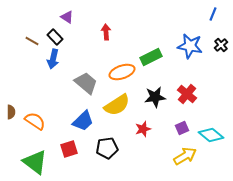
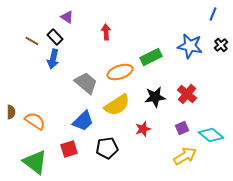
orange ellipse: moved 2 px left
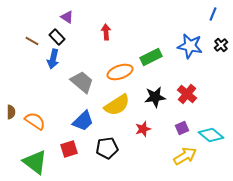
black rectangle: moved 2 px right
gray trapezoid: moved 4 px left, 1 px up
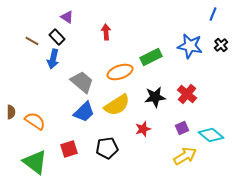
blue trapezoid: moved 1 px right, 9 px up
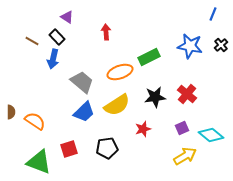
green rectangle: moved 2 px left
green triangle: moved 4 px right; rotated 16 degrees counterclockwise
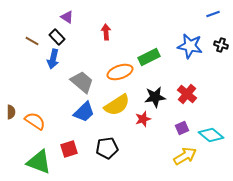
blue line: rotated 48 degrees clockwise
black cross: rotated 32 degrees counterclockwise
red star: moved 10 px up
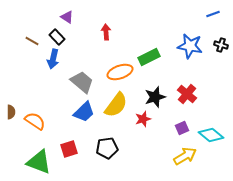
black star: rotated 10 degrees counterclockwise
yellow semicircle: moved 1 px left; rotated 20 degrees counterclockwise
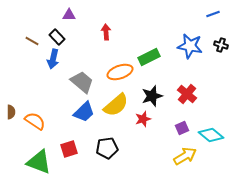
purple triangle: moved 2 px right, 2 px up; rotated 32 degrees counterclockwise
black star: moved 3 px left, 1 px up
yellow semicircle: rotated 12 degrees clockwise
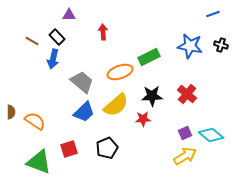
red arrow: moved 3 px left
black star: rotated 15 degrees clockwise
red star: rotated 14 degrees clockwise
purple square: moved 3 px right, 5 px down
black pentagon: rotated 15 degrees counterclockwise
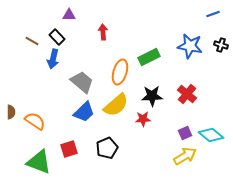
orange ellipse: rotated 55 degrees counterclockwise
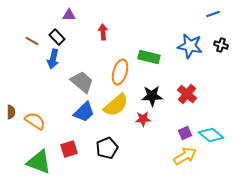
green rectangle: rotated 40 degrees clockwise
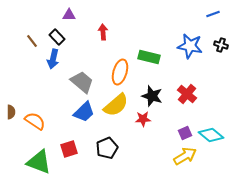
brown line: rotated 24 degrees clockwise
black star: rotated 20 degrees clockwise
